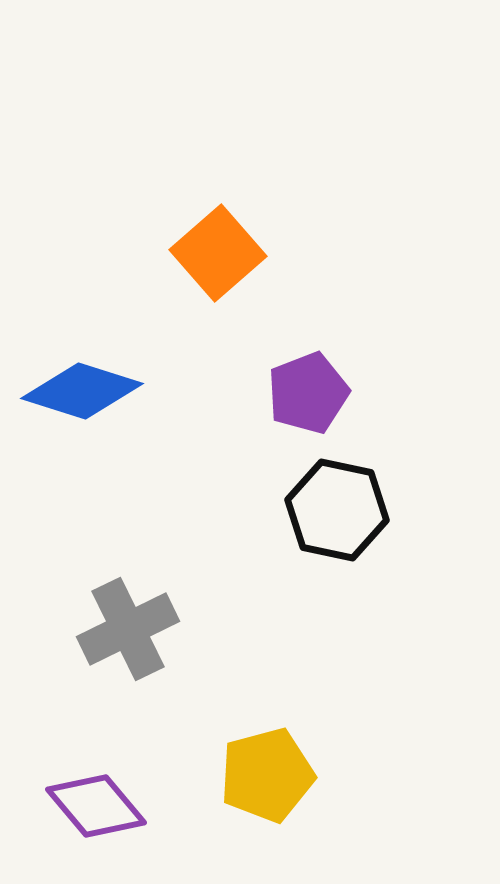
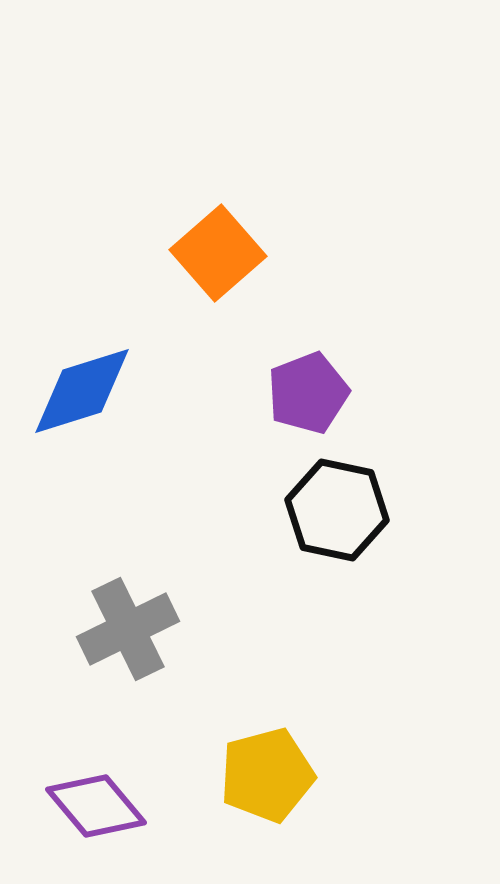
blue diamond: rotated 35 degrees counterclockwise
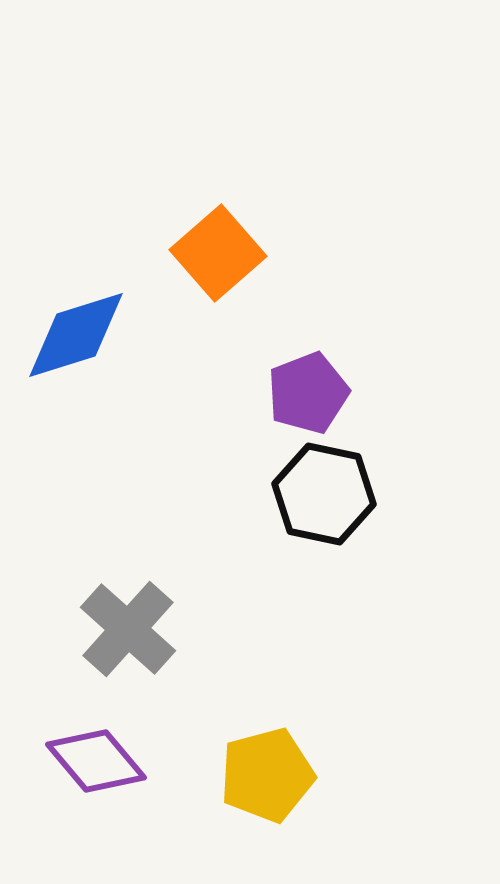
blue diamond: moved 6 px left, 56 px up
black hexagon: moved 13 px left, 16 px up
gray cross: rotated 22 degrees counterclockwise
purple diamond: moved 45 px up
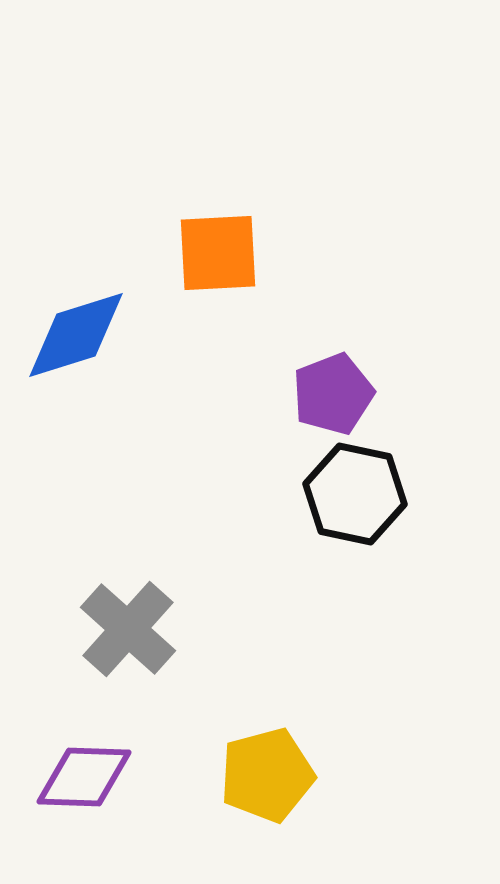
orange square: rotated 38 degrees clockwise
purple pentagon: moved 25 px right, 1 px down
black hexagon: moved 31 px right
purple diamond: moved 12 px left, 16 px down; rotated 48 degrees counterclockwise
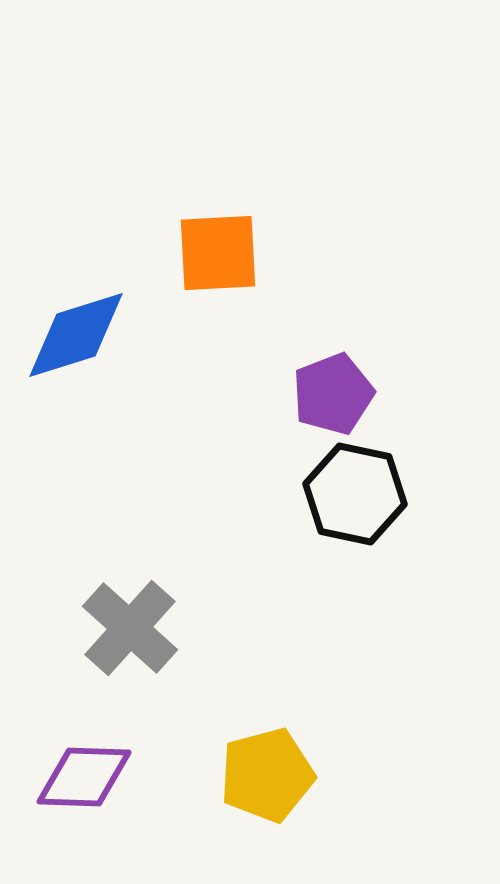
gray cross: moved 2 px right, 1 px up
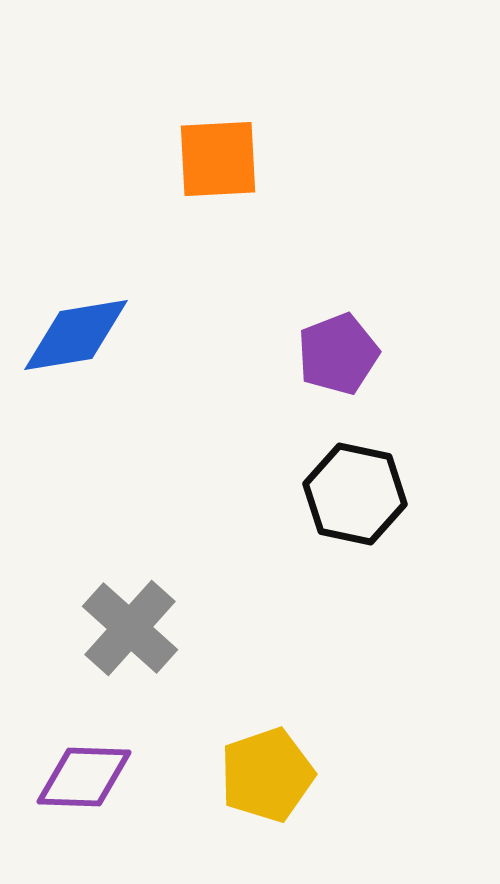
orange square: moved 94 px up
blue diamond: rotated 8 degrees clockwise
purple pentagon: moved 5 px right, 40 px up
yellow pentagon: rotated 4 degrees counterclockwise
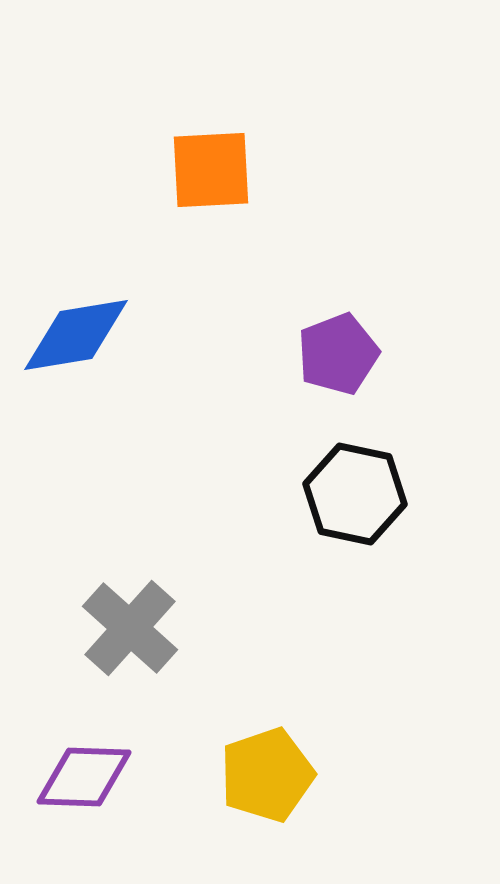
orange square: moved 7 px left, 11 px down
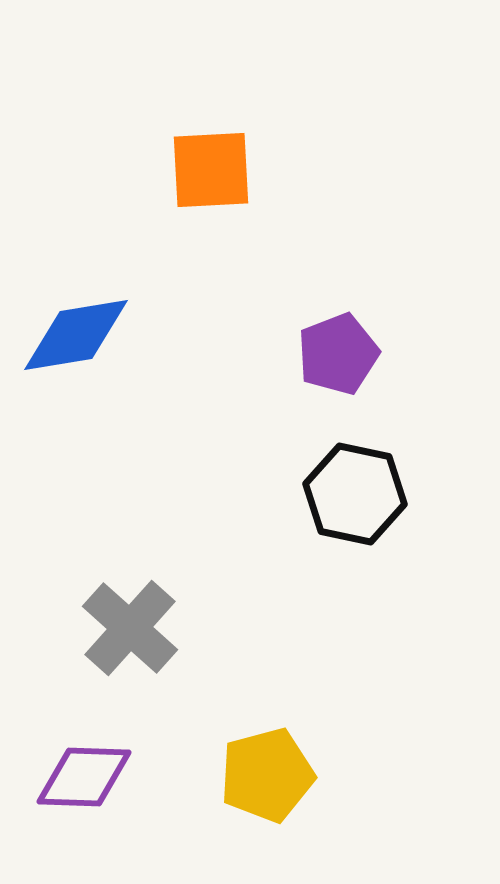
yellow pentagon: rotated 4 degrees clockwise
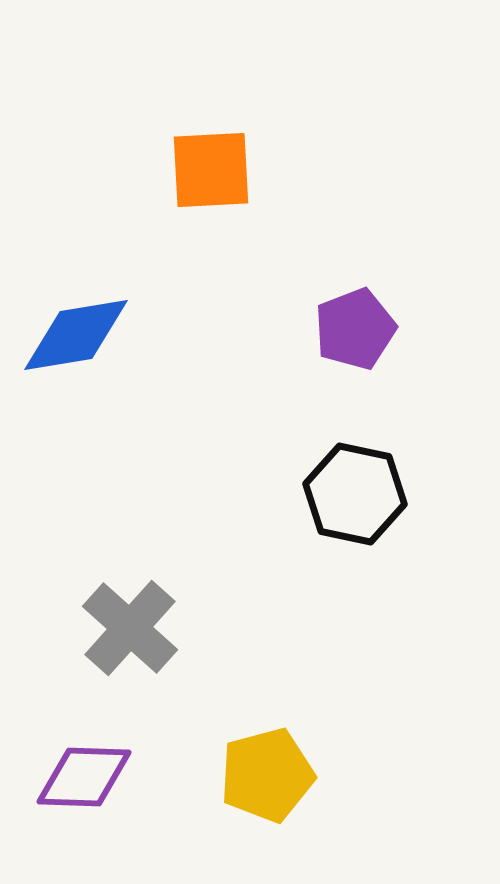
purple pentagon: moved 17 px right, 25 px up
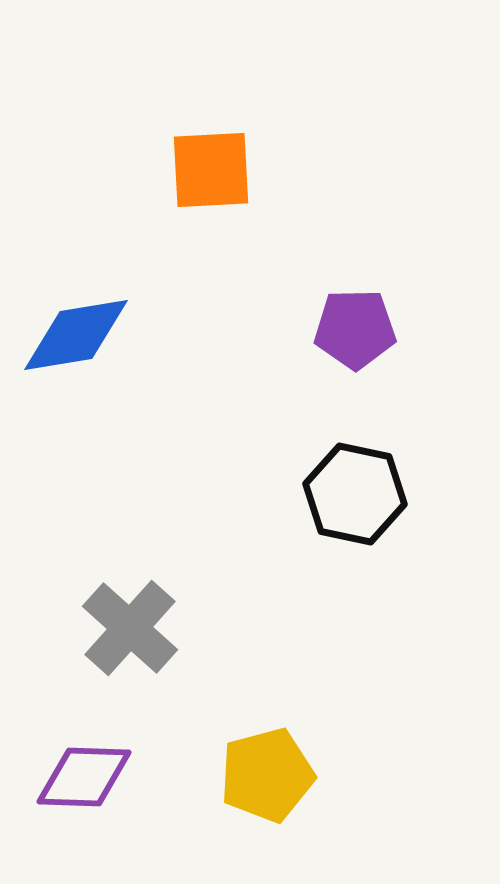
purple pentagon: rotated 20 degrees clockwise
